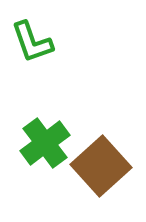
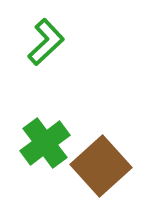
green L-shape: moved 14 px right; rotated 114 degrees counterclockwise
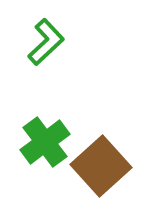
green cross: moved 1 px up
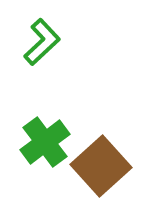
green L-shape: moved 4 px left
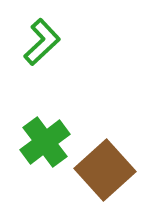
brown square: moved 4 px right, 4 px down
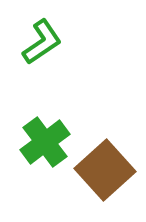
green L-shape: rotated 9 degrees clockwise
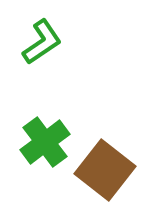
brown square: rotated 10 degrees counterclockwise
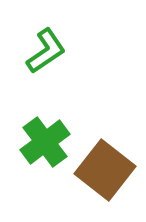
green L-shape: moved 4 px right, 9 px down
